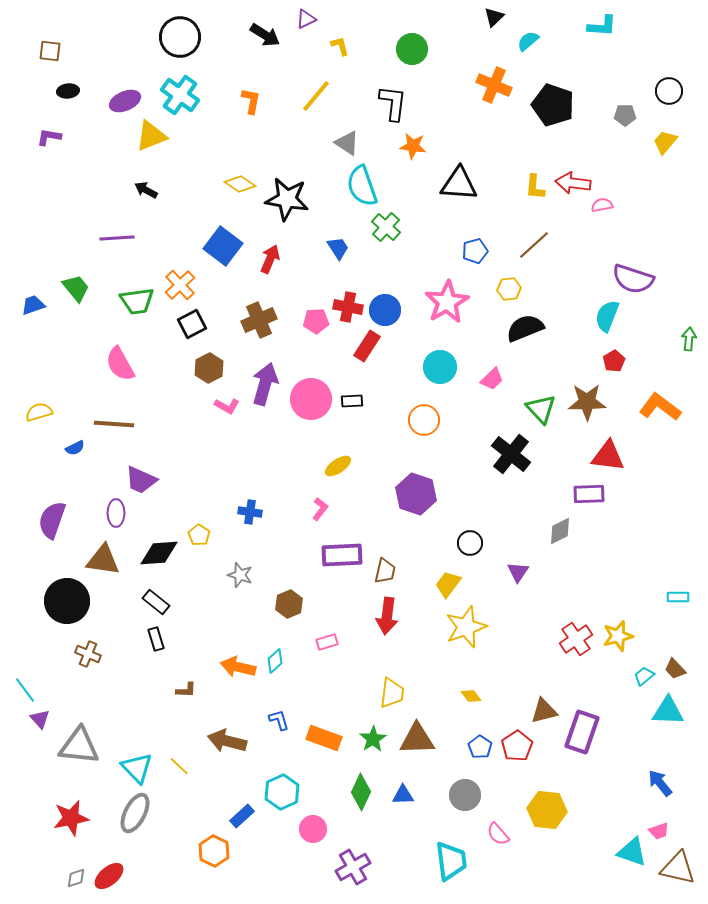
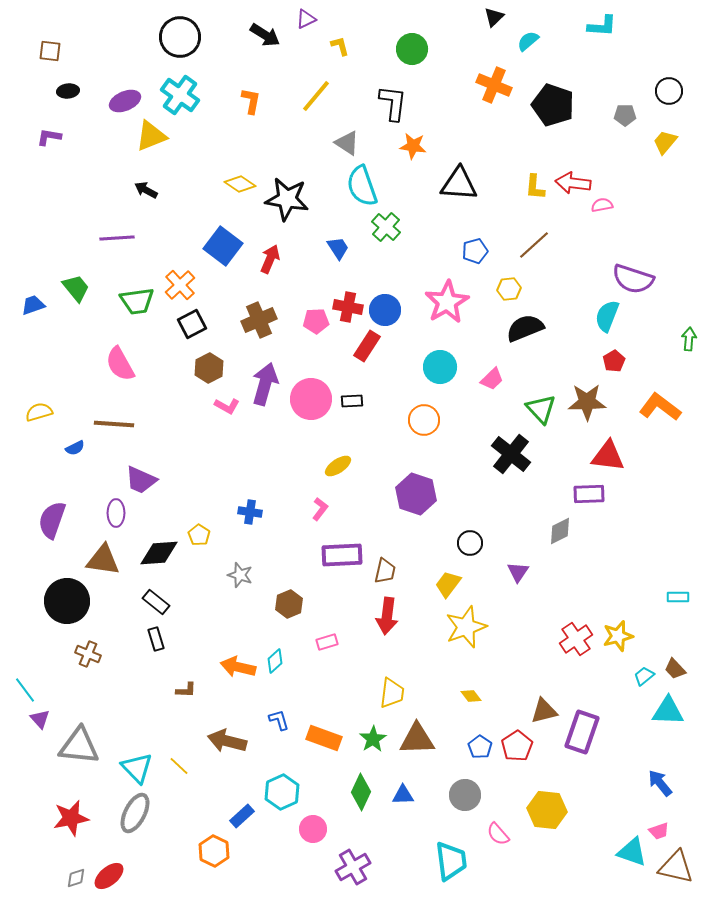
brown triangle at (678, 868): moved 2 px left, 1 px up
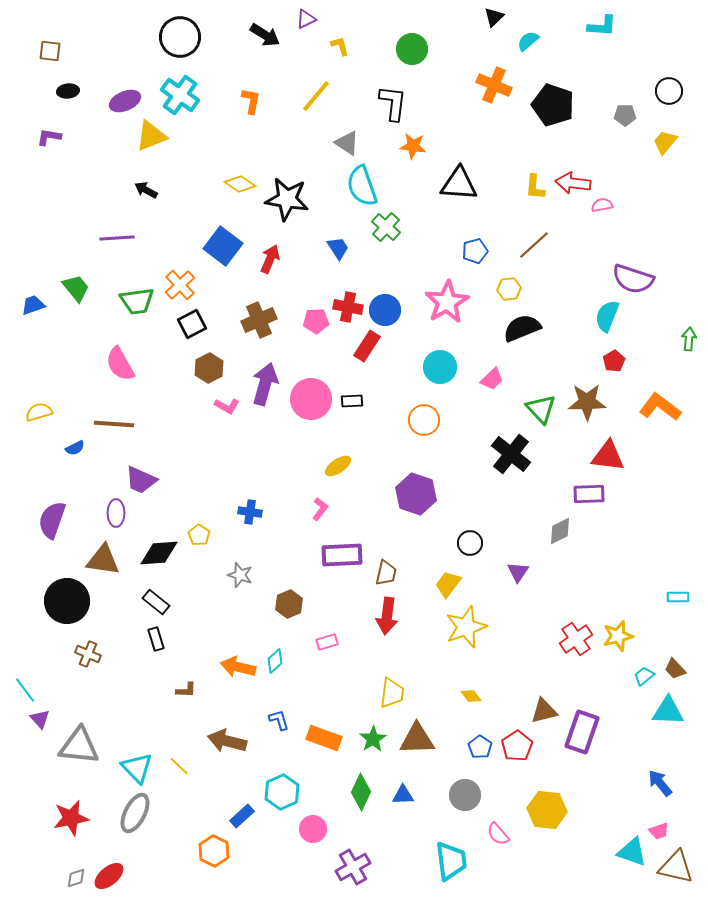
black semicircle at (525, 328): moved 3 px left
brown trapezoid at (385, 571): moved 1 px right, 2 px down
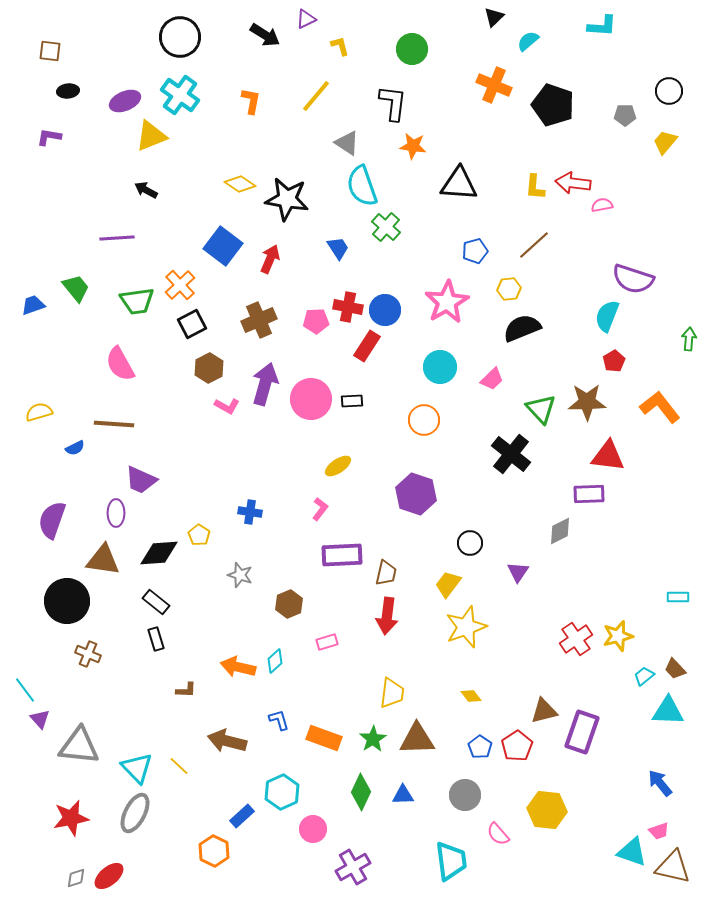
orange L-shape at (660, 407): rotated 15 degrees clockwise
brown triangle at (676, 867): moved 3 px left
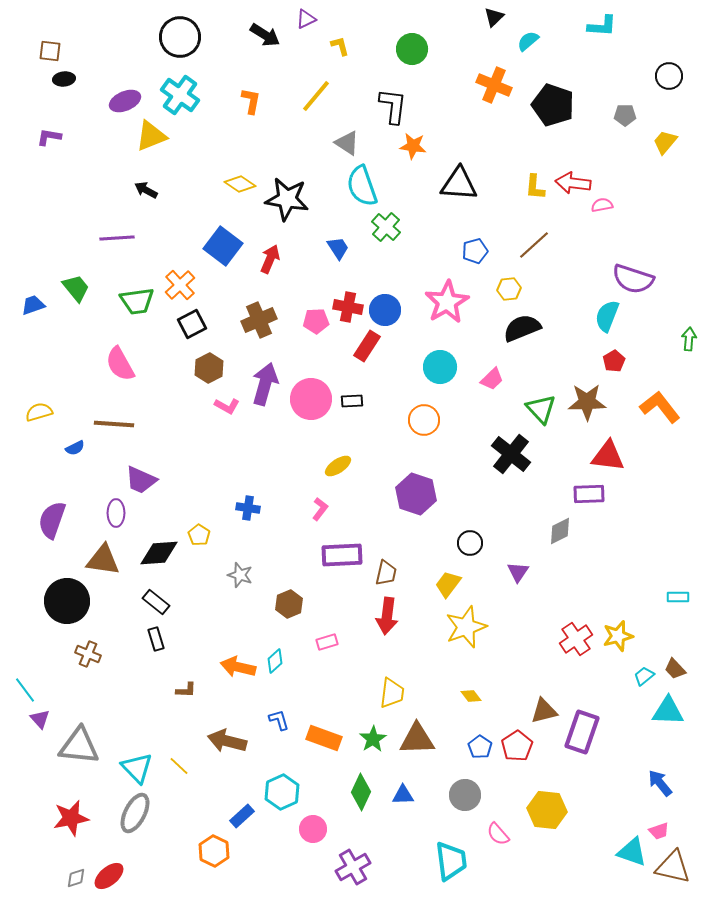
black ellipse at (68, 91): moved 4 px left, 12 px up
black circle at (669, 91): moved 15 px up
black L-shape at (393, 103): moved 3 px down
blue cross at (250, 512): moved 2 px left, 4 px up
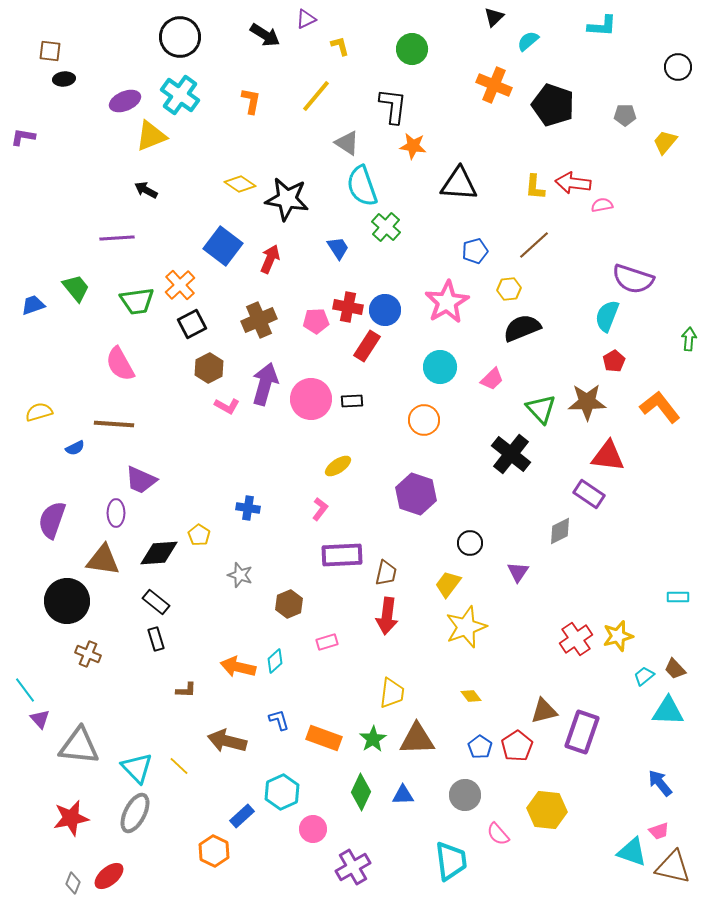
black circle at (669, 76): moved 9 px right, 9 px up
purple L-shape at (49, 137): moved 26 px left
purple rectangle at (589, 494): rotated 36 degrees clockwise
gray diamond at (76, 878): moved 3 px left, 5 px down; rotated 50 degrees counterclockwise
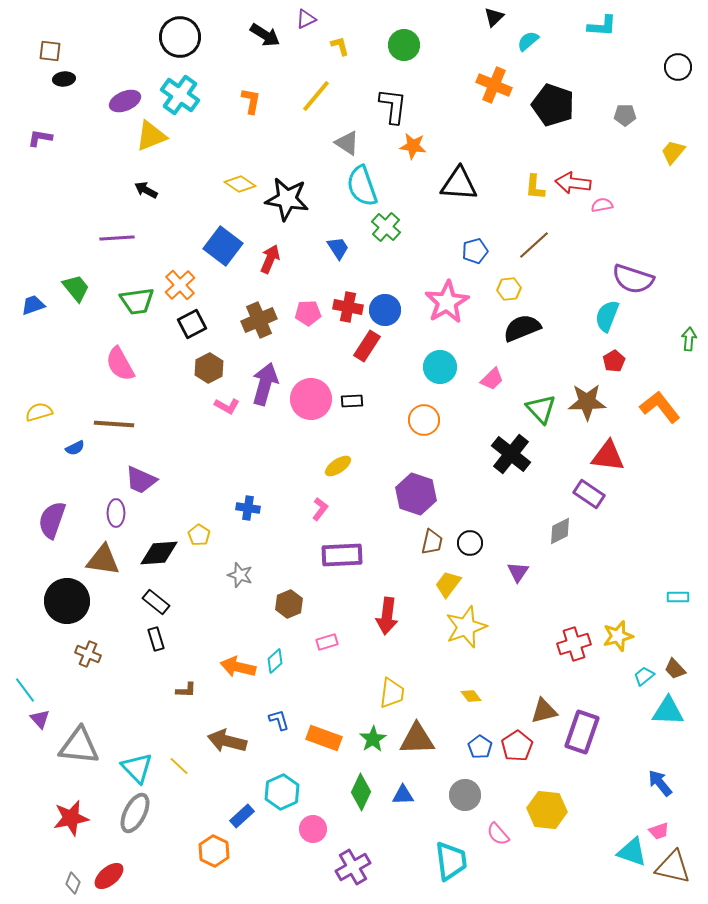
green circle at (412, 49): moved 8 px left, 4 px up
purple L-shape at (23, 137): moved 17 px right, 1 px down
yellow trapezoid at (665, 142): moved 8 px right, 10 px down
pink pentagon at (316, 321): moved 8 px left, 8 px up
brown trapezoid at (386, 573): moved 46 px right, 31 px up
red cross at (576, 639): moved 2 px left, 5 px down; rotated 16 degrees clockwise
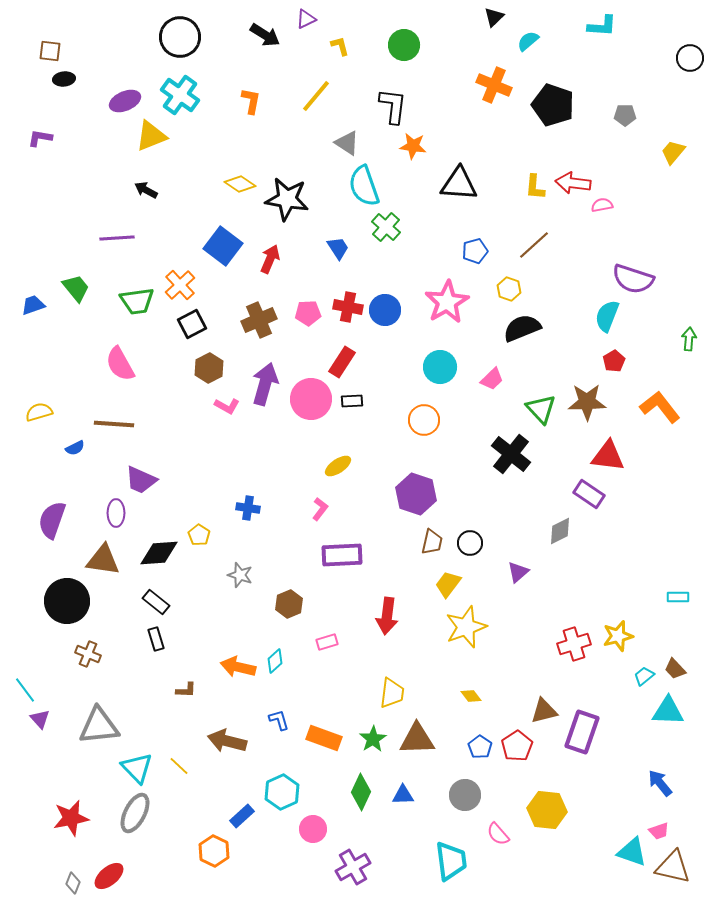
black circle at (678, 67): moved 12 px right, 9 px up
cyan semicircle at (362, 186): moved 2 px right
yellow hexagon at (509, 289): rotated 25 degrees clockwise
red rectangle at (367, 346): moved 25 px left, 16 px down
purple triangle at (518, 572): rotated 15 degrees clockwise
gray triangle at (79, 746): moved 20 px right, 20 px up; rotated 12 degrees counterclockwise
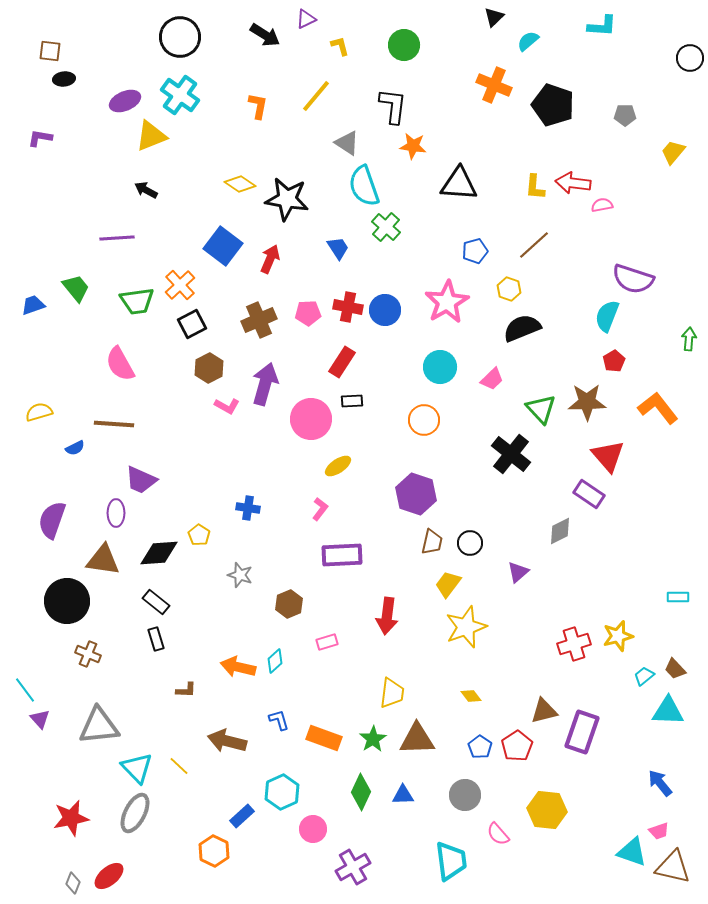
orange L-shape at (251, 101): moved 7 px right, 5 px down
pink circle at (311, 399): moved 20 px down
orange L-shape at (660, 407): moved 2 px left, 1 px down
red triangle at (608, 456): rotated 42 degrees clockwise
